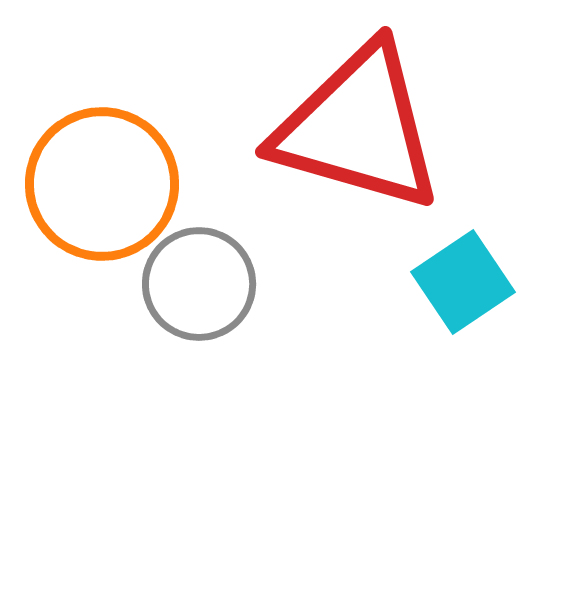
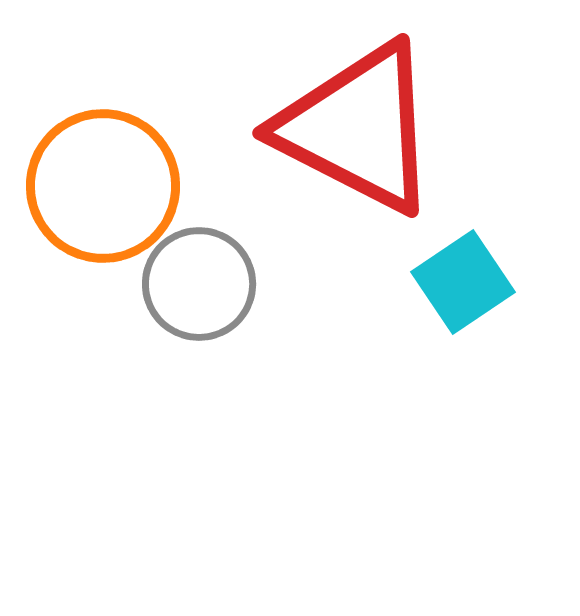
red triangle: rotated 11 degrees clockwise
orange circle: moved 1 px right, 2 px down
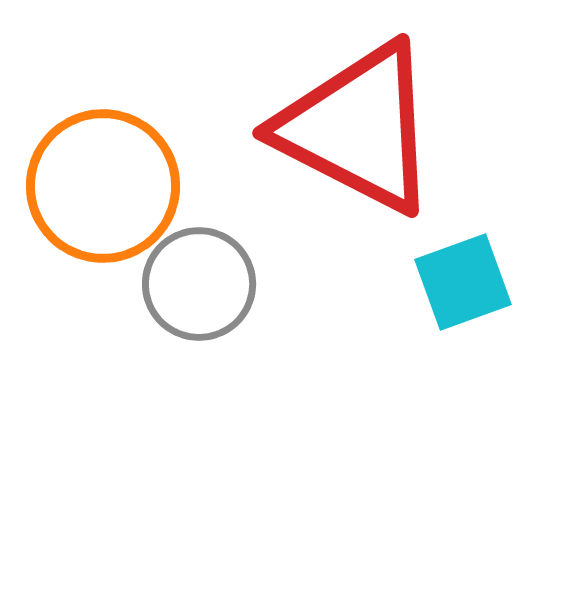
cyan square: rotated 14 degrees clockwise
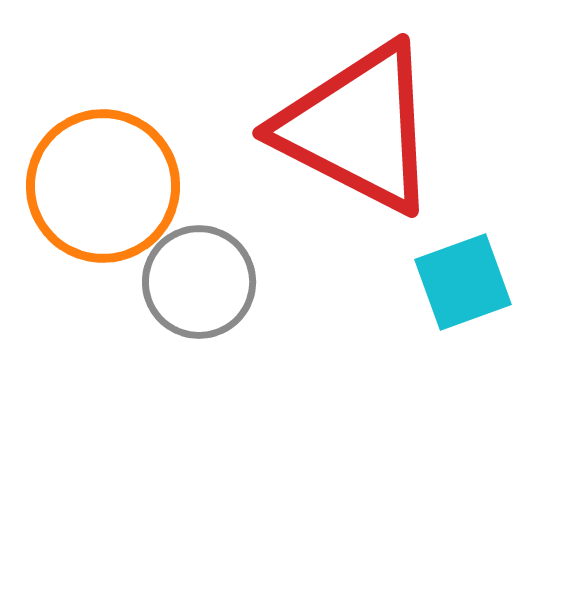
gray circle: moved 2 px up
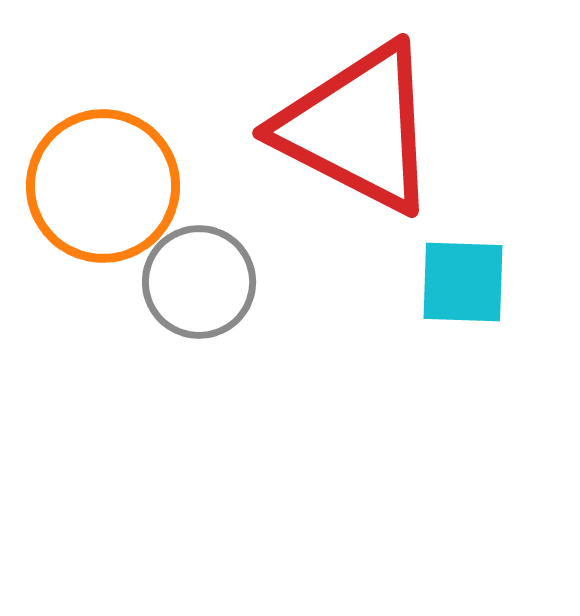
cyan square: rotated 22 degrees clockwise
